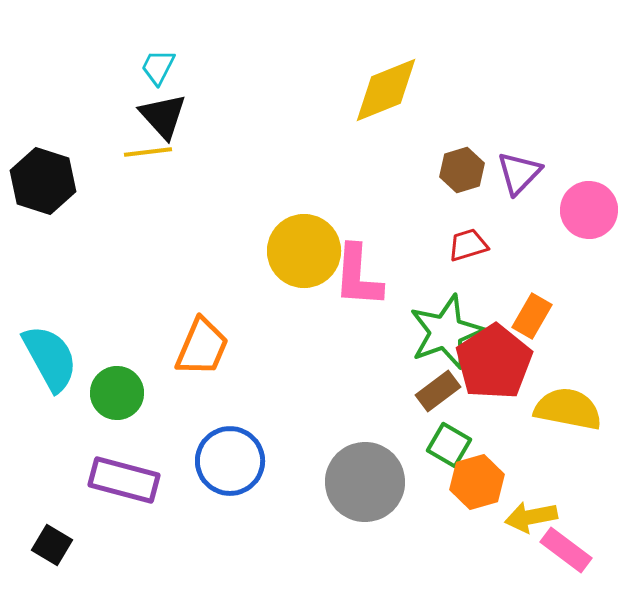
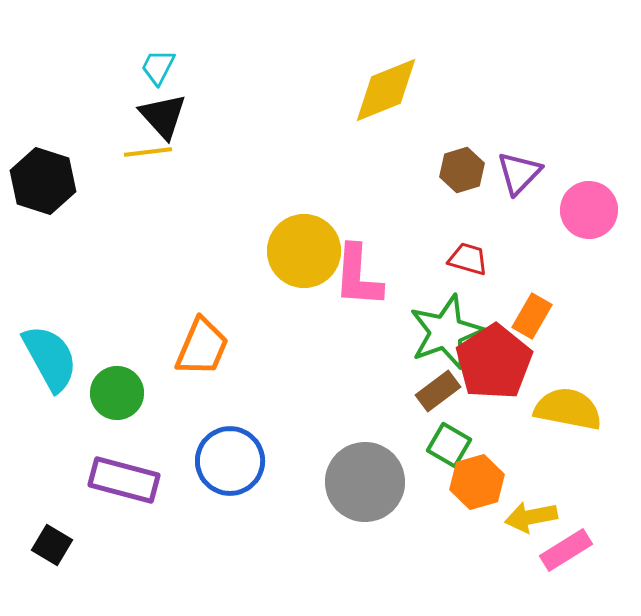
red trapezoid: moved 14 px down; rotated 33 degrees clockwise
pink rectangle: rotated 69 degrees counterclockwise
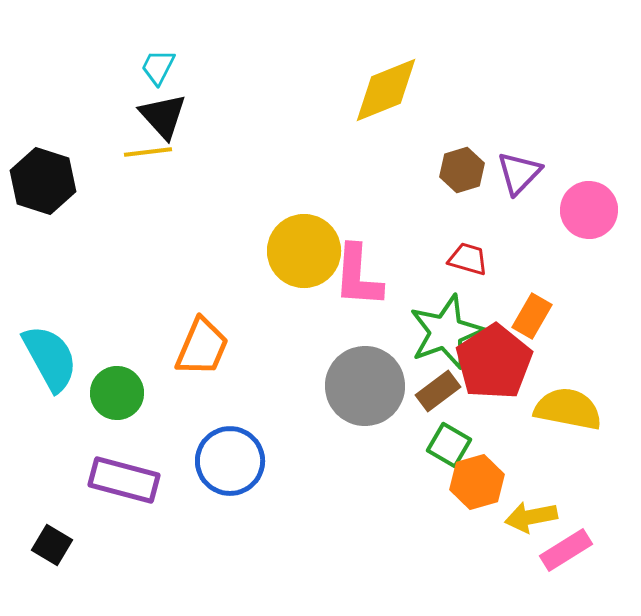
gray circle: moved 96 px up
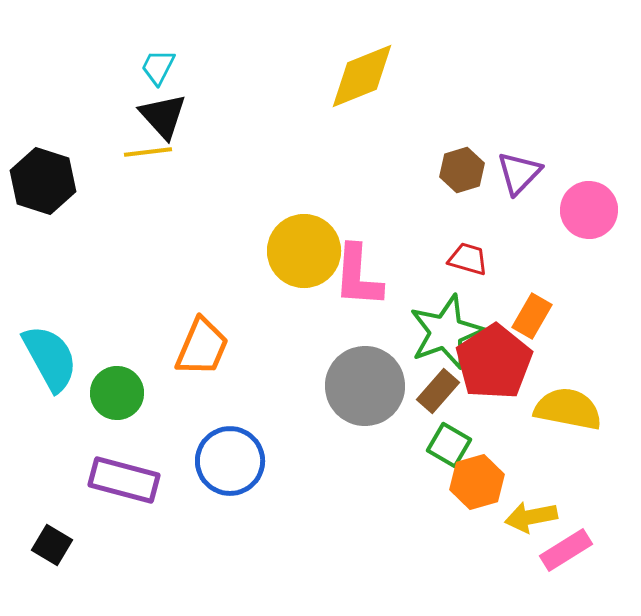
yellow diamond: moved 24 px left, 14 px up
brown rectangle: rotated 12 degrees counterclockwise
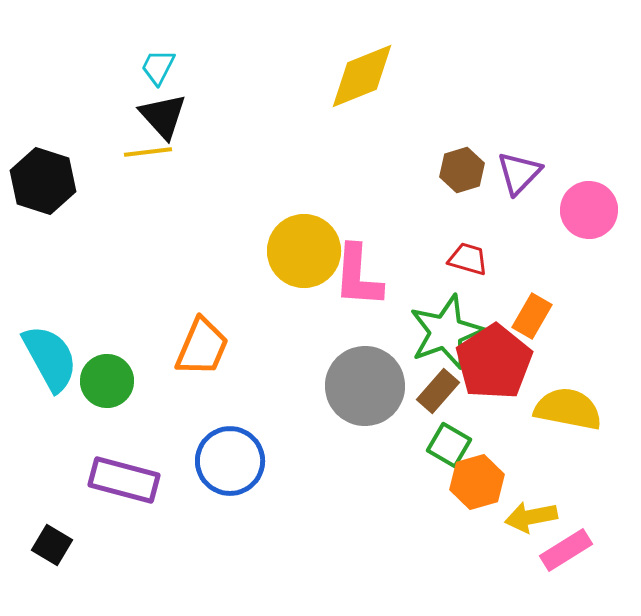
green circle: moved 10 px left, 12 px up
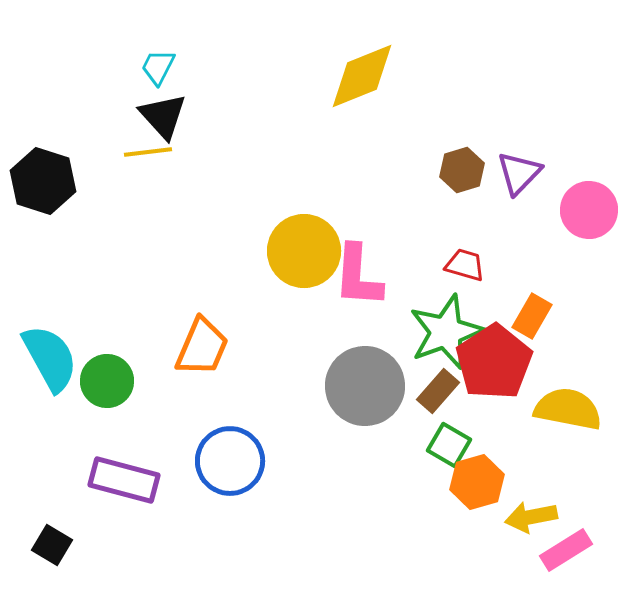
red trapezoid: moved 3 px left, 6 px down
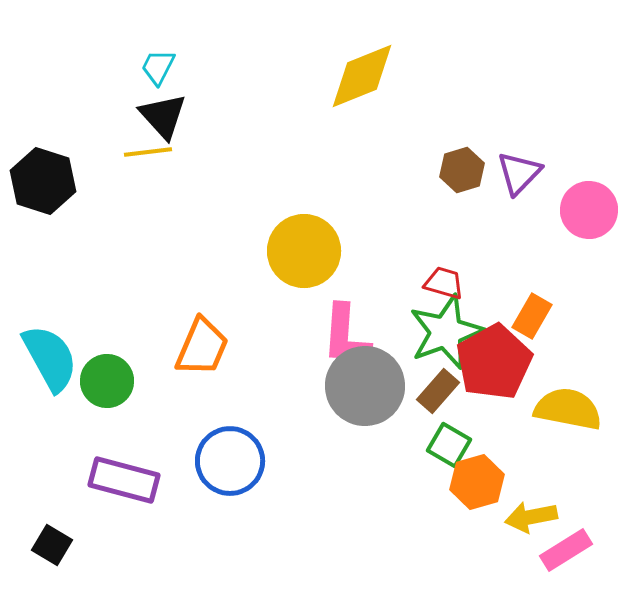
red trapezoid: moved 21 px left, 18 px down
pink L-shape: moved 12 px left, 60 px down
red pentagon: rotated 4 degrees clockwise
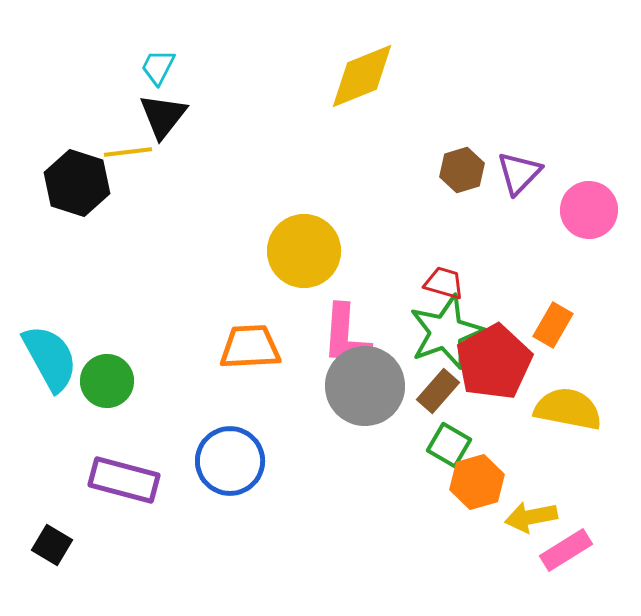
black triangle: rotated 20 degrees clockwise
yellow line: moved 20 px left
black hexagon: moved 34 px right, 2 px down
orange rectangle: moved 21 px right, 9 px down
orange trapezoid: moved 48 px right; rotated 116 degrees counterclockwise
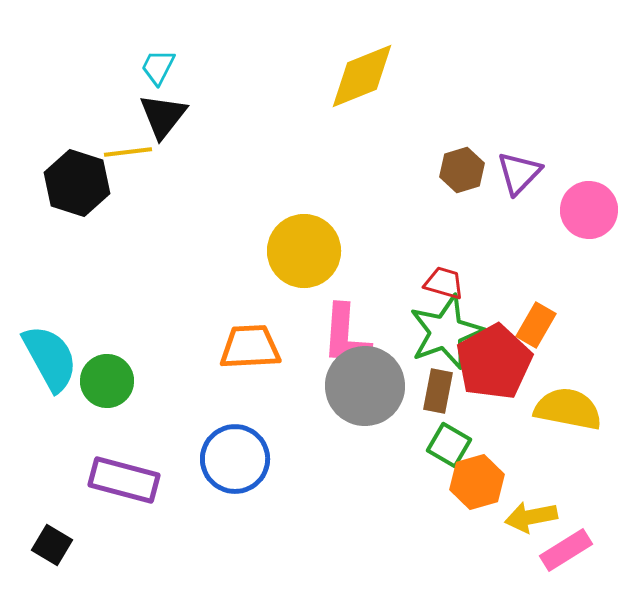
orange rectangle: moved 17 px left
brown rectangle: rotated 30 degrees counterclockwise
blue circle: moved 5 px right, 2 px up
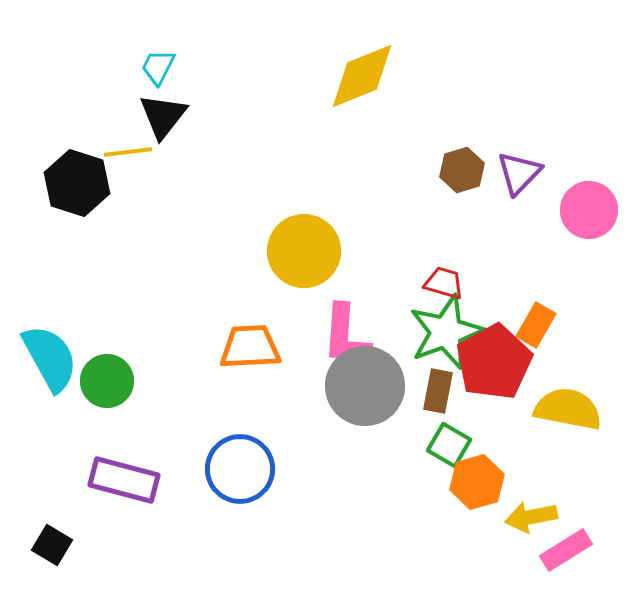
blue circle: moved 5 px right, 10 px down
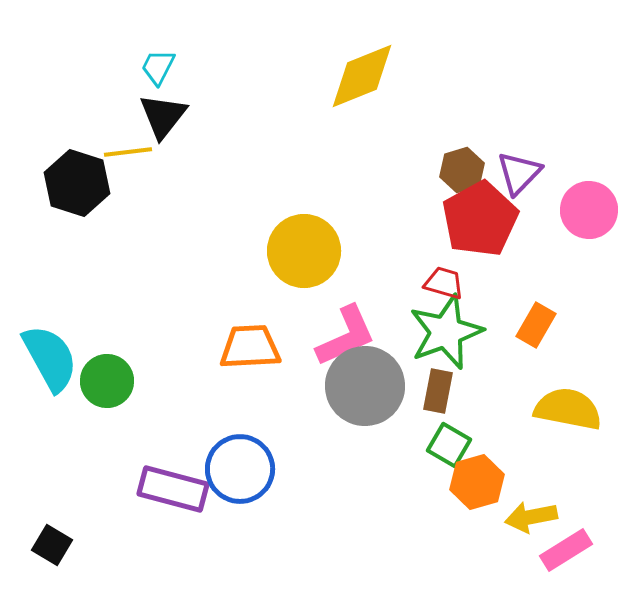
pink L-shape: rotated 118 degrees counterclockwise
red pentagon: moved 14 px left, 143 px up
purple rectangle: moved 49 px right, 9 px down
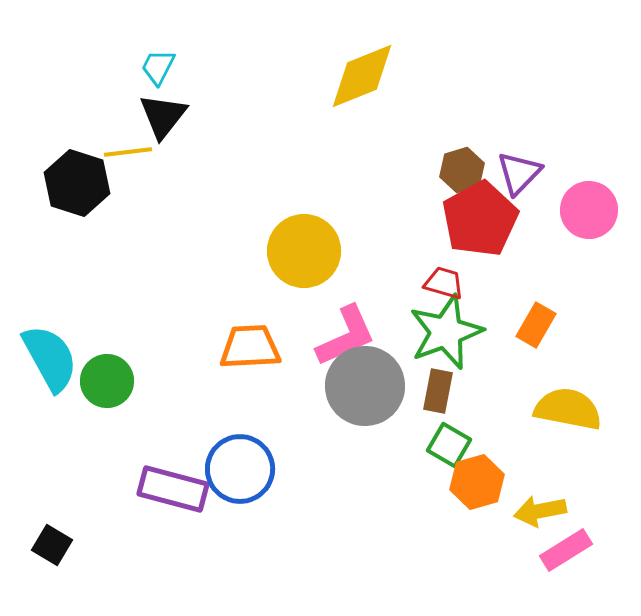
yellow arrow: moved 9 px right, 6 px up
